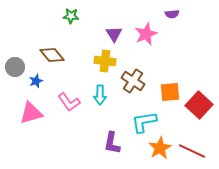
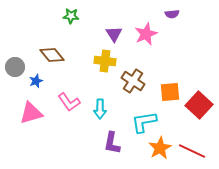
cyan arrow: moved 14 px down
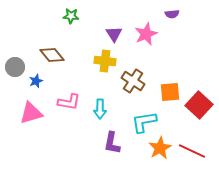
pink L-shape: rotated 45 degrees counterclockwise
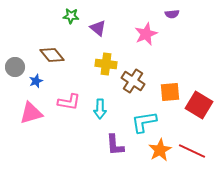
purple triangle: moved 16 px left, 6 px up; rotated 18 degrees counterclockwise
yellow cross: moved 1 px right, 3 px down
red square: rotated 12 degrees counterclockwise
purple L-shape: moved 3 px right, 2 px down; rotated 15 degrees counterclockwise
orange star: moved 2 px down
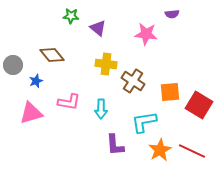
pink star: rotated 30 degrees clockwise
gray circle: moved 2 px left, 2 px up
cyan arrow: moved 1 px right
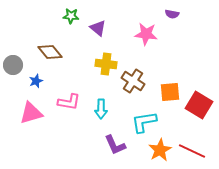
purple semicircle: rotated 16 degrees clockwise
brown diamond: moved 2 px left, 3 px up
purple L-shape: rotated 20 degrees counterclockwise
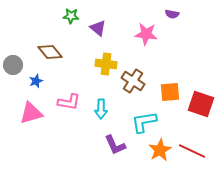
red square: moved 2 px right, 1 px up; rotated 12 degrees counterclockwise
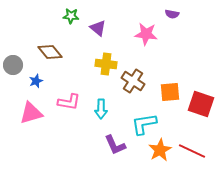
cyan L-shape: moved 2 px down
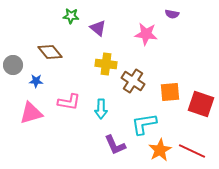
blue star: rotated 24 degrees clockwise
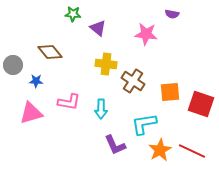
green star: moved 2 px right, 2 px up
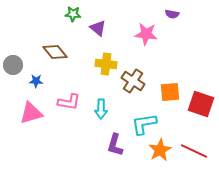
brown diamond: moved 5 px right
purple L-shape: rotated 40 degrees clockwise
red line: moved 2 px right
